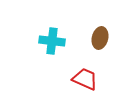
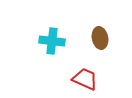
brown ellipse: rotated 25 degrees counterclockwise
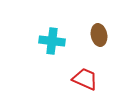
brown ellipse: moved 1 px left, 3 px up
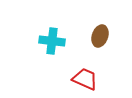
brown ellipse: moved 1 px right, 1 px down; rotated 30 degrees clockwise
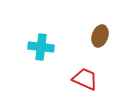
cyan cross: moved 11 px left, 6 px down
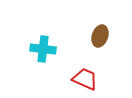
cyan cross: moved 2 px right, 2 px down
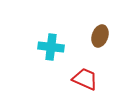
cyan cross: moved 8 px right, 2 px up
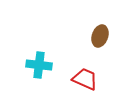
cyan cross: moved 12 px left, 18 px down
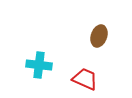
brown ellipse: moved 1 px left
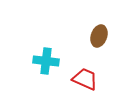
cyan cross: moved 7 px right, 4 px up
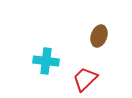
red trapezoid: rotated 68 degrees counterclockwise
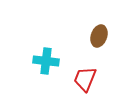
red trapezoid: rotated 24 degrees counterclockwise
